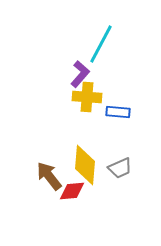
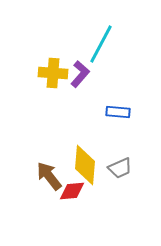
yellow cross: moved 34 px left, 24 px up
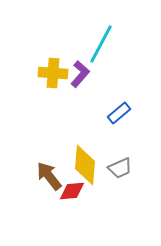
blue rectangle: moved 1 px right, 1 px down; rotated 45 degrees counterclockwise
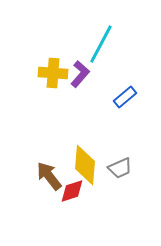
blue rectangle: moved 6 px right, 16 px up
red diamond: rotated 12 degrees counterclockwise
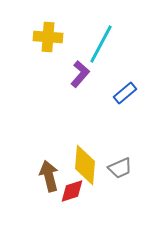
yellow cross: moved 5 px left, 36 px up
blue rectangle: moved 4 px up
brown arrow: rotated 24 degrees clockwise
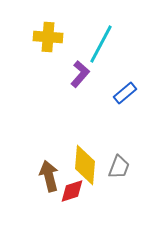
gray trapezoid: moved 1 px left, 1 px up; rotated 45 degrees counterclockwise
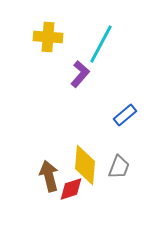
blue rectangle: moved 22 px down
red diamond: moved 1 px left, 2 px up
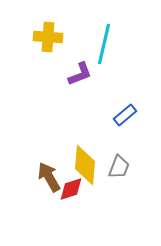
cyan line: moved 3 px right; rotated 15 degrees counterclockwise
purple L-shape: rotated 28 degrees clockwise
brown arrow: moved 1 px down; rotated 16 degrees counterclockwise
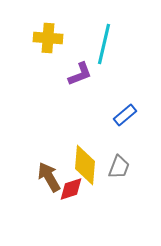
yellow cross: moved 1 px down
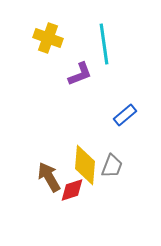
yellow cross: rotated 16 degrees clockwise
cyan line: rotated 21 degrees counterclockwise
gray trapezoid: moved 7 px left, 1 px up
red diamond: moved 1 px right, 1 px down
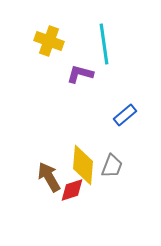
yellow cross: moved 1 px right, 3 px down
purple L-shape: rotated 144 degrees counterclockwise
yellow diamond: moved 2 px left
